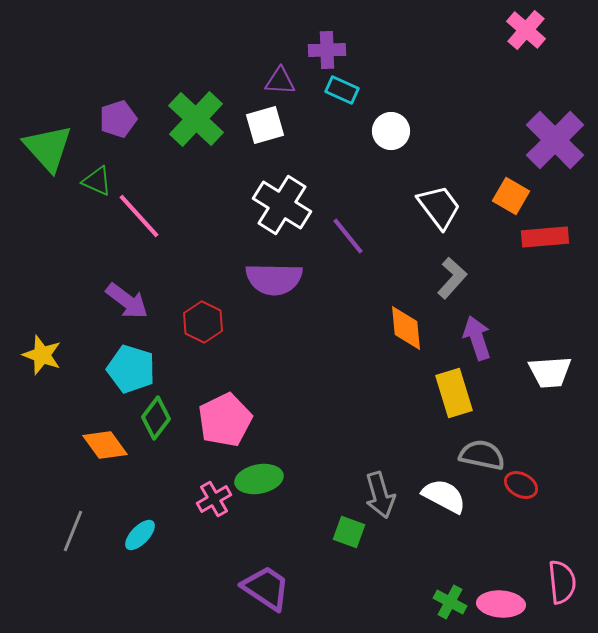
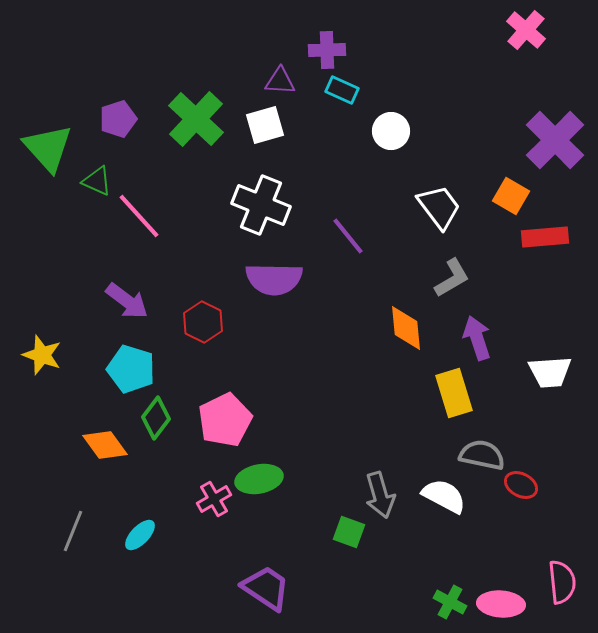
white cross at (282, 205): moved 21 px left; rotated 10 degrees counterclockwise
gray L-shape at (452, 278): rotated 18 degrees clockwise
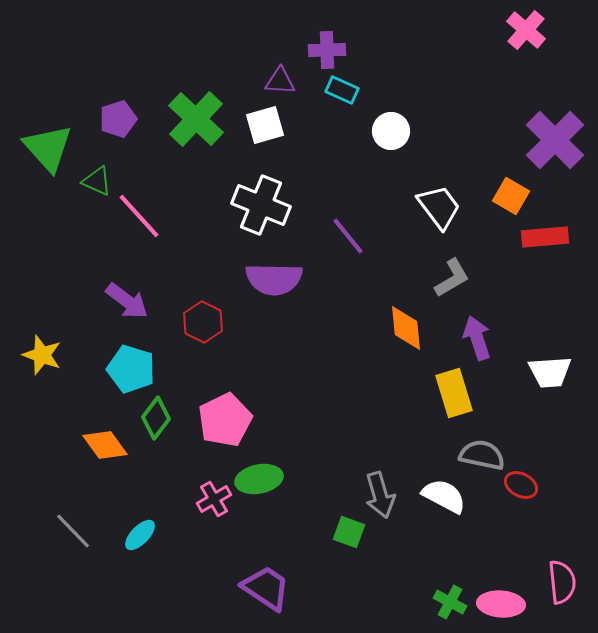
gray line at (73, 531): rotated 66 degrees counterclockwise
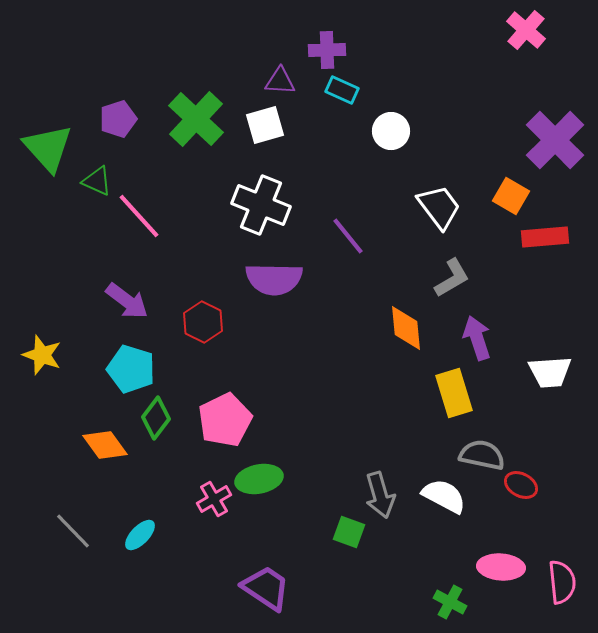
pink ellipse at (501, 604): moved 37 px up
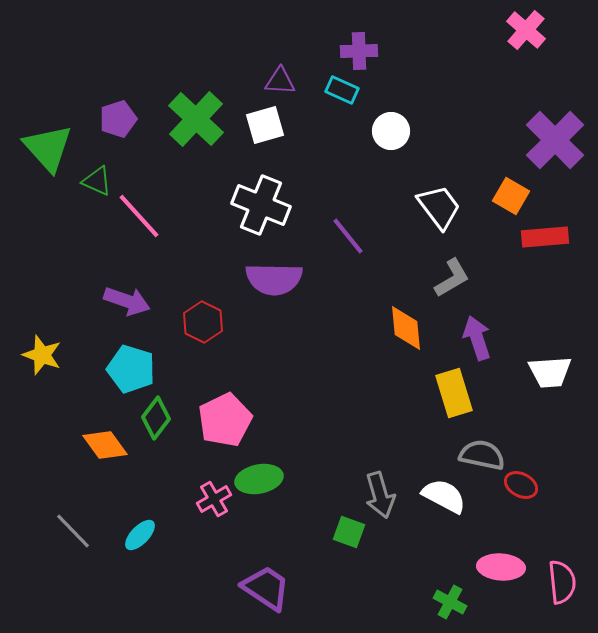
purple cross at (327, 50): moved 32 px right, 1 px down
purple arrow at (127, 301): rotated 18 degrees counterclockwise
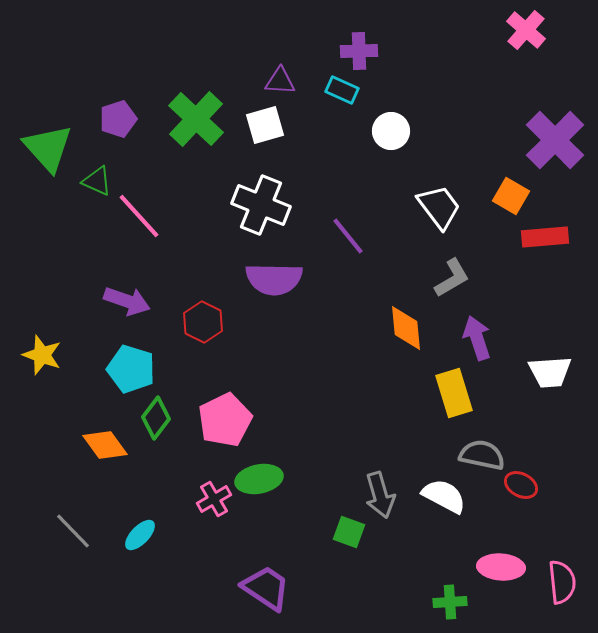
green cross at (450, 602): rotated 32 degrees counterclockwise
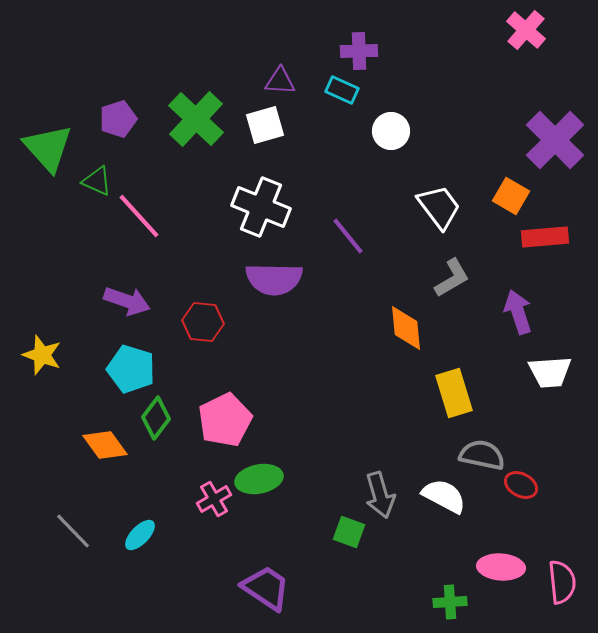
white cross at (261, 205): moved 2 px down
red hexagon at (203, 322): rotated 21 degrees counterclockwise
purple arrow at (477, 338): moved 41 px right, 26 px up
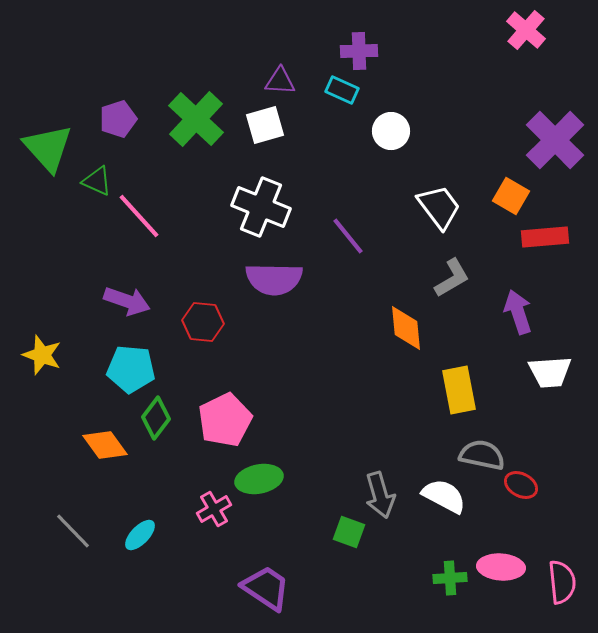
cyan pentagon at (131, 369): rotated 12 degrees counterclockwise
yellow rectangle at (454, 393): moved 5 px right, 3 px up; rotated 6 degrees clockwise
pink cross at (214, 499): moved 10 px down
green cross at (450, 602): moved 24 px up
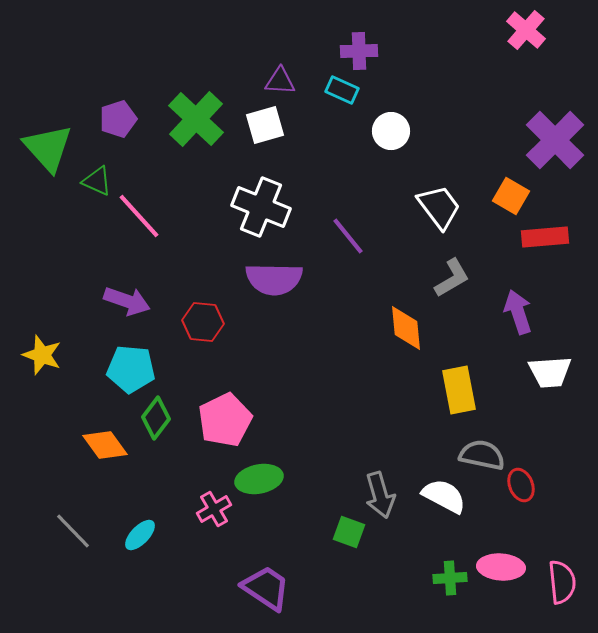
red ellipse at (521, 485): rotated 40 degrees clockwise
